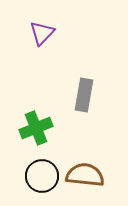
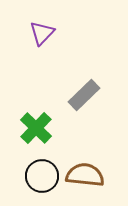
gray rectangle: rotated 36 degrees clockwise
green cross: rotated 24 degrees counterclockwise
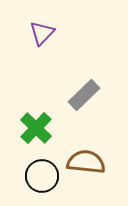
brown semicircle: moved 1 px right, 13 px up
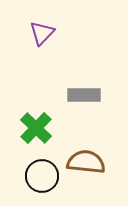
gray rectangle: rotated 44 degrees clockwise
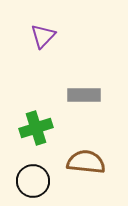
purple triangle: moved 1 px right, 3 px down
green cross: rotated 28 degrees clockwise
black circle: moved 9 px left, 5 px down
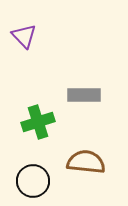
purple triangle: moved 19 px left; rotated 28 degrees counterclockwise
green cross: moved 2 px right, 6 px up
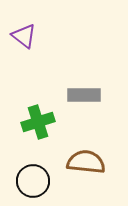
purple triangle: rotated 8 degrees counterclockwise
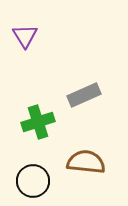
purple triangle: moved 1 px right; rotated 20 degrees clockwise
gray rectangle: rotated 24 degrees counterclockwise
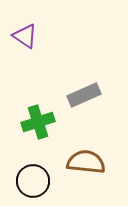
purple triangle: rotated 24 degrees counterclockwise
